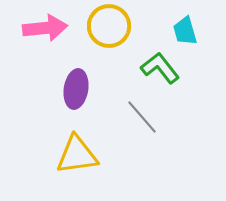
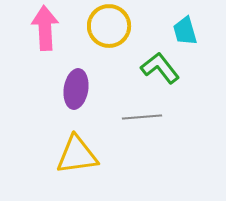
pink arrow: rotated 87 degrees counterclockwise
gray line: rotated 54 degrees counterclockwise
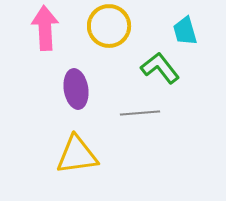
purple ellipse: rotated 18 degrees counterclockwise
gray line: moved 2 px left, 4 px up
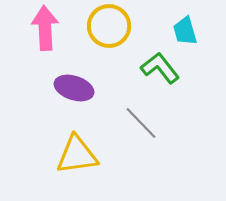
purple ellipse: moved 2 px left, 1 px up; rotated 63 degrees counterclockwise
gray line: moved 1 px right, 10 px down; rotated 51 degrees clockwise
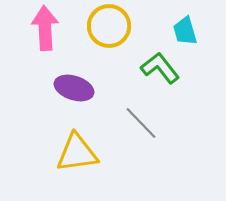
yellow triangle: moved 2 px up
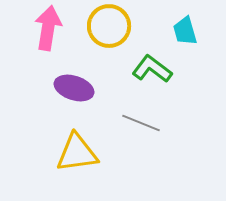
pink arrow: moved 3 px right; rotated 12 degrees clockwise
green L-shape: moved 8 px left, 1 px down; rotated 15 degrees counterclockwise
gray line: rotated 24 degrees counterclockwise
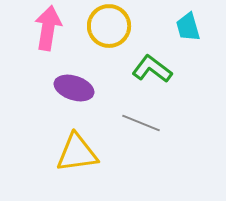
cyan trapezoid: moved 3 px right, 4 px up
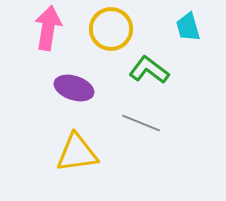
yellow circle: moved 2 px right, 3 px down
green L-shape: moved 3 px left, 1 px down
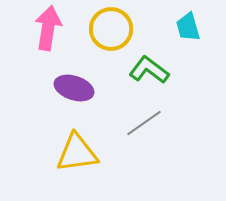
gray line: moved 3 px right; rotated 57 degrees counterclockwise
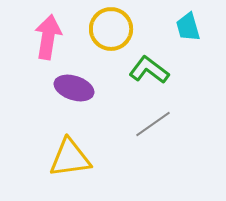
pink arrow: moved 9 px down
gray line: moved 9 px right, 1 px down
yellow triangle: moved 7 px left, 5 px down
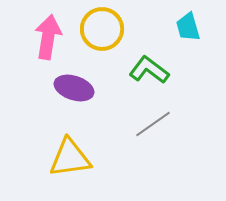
yellow circle: moved 9 px left
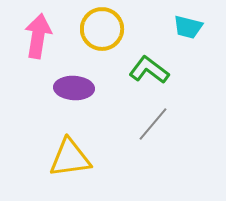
cyan trapezoid: rotated 60 degrees counterclockwise
pink arrow: moved 10 px left, 1 px up
purple ellipse: rotated 15 degrees counterclockwise
gray line: rotated 15 degrees counterclockwise
